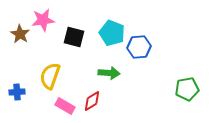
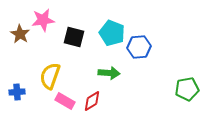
pink rectangle: moved 5 px up
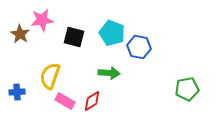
pink star: moved 1 px left
blue hexagon: rotated 15 degrees clockwise
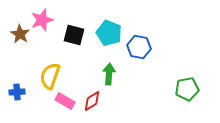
pink star: rotated 10 degrees counterclockwise
cyan pentagon: moved 3 px left
black square: moved 2 px up
green arrow: moved 1 px down; rotated 90 degrees counterclockwise
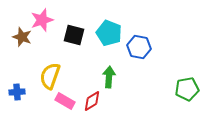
brown star: moved 2 px right, 3 px down; rotated 12 degrees counterclockwise
green arrow: moved 3 px down
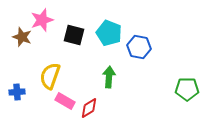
green pentagon: rotated 10 degrees clockwise
red diamond: moved 3 px left, 7 px down
